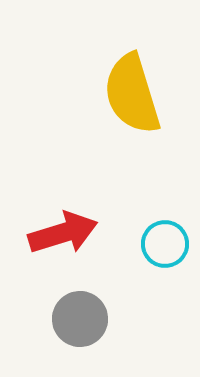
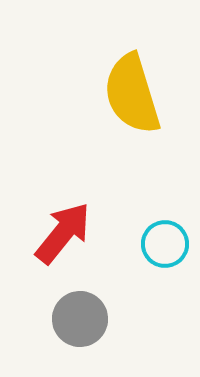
red arrow: rotated 34 degrees counterclockwise
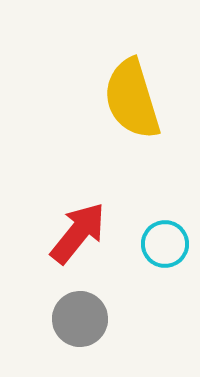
yellow semicircle: moved 5 px down
red arrow: moved 15 px right
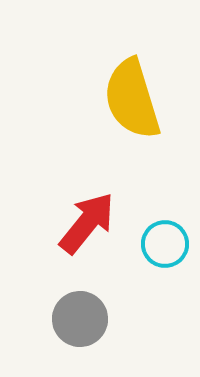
red arrow: moved 9 px right, 10 px up
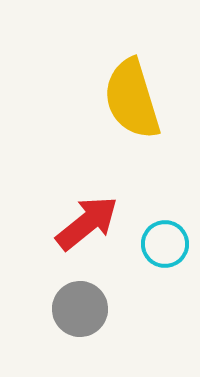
red arrow: rotated 12 degrees clockwise
gray circle: moved 10 px up
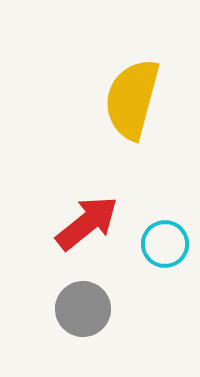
yellow semicircle: rotated 32 degrees clockwise
gray circle: moved 3 px right
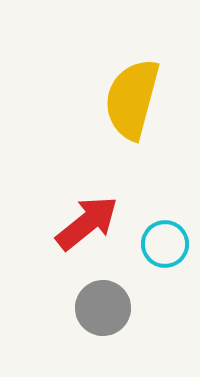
gray circle: moved 20 px right, 1 px up
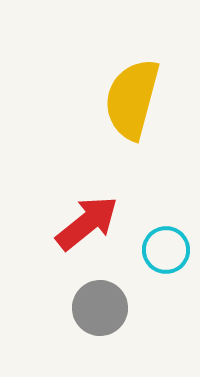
cyan circle: moved 1 px right, 6 px down
gray circle: moved 3 px left
